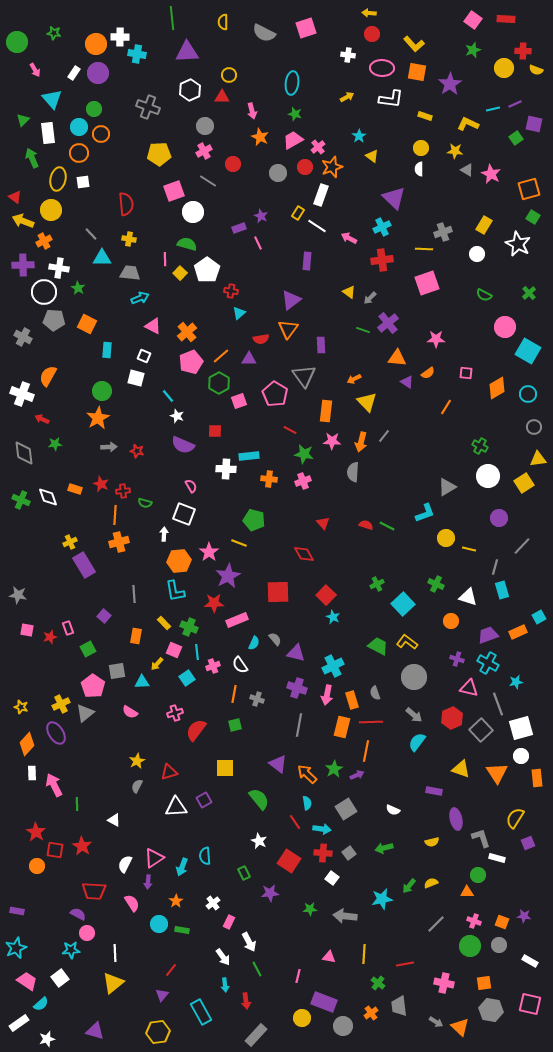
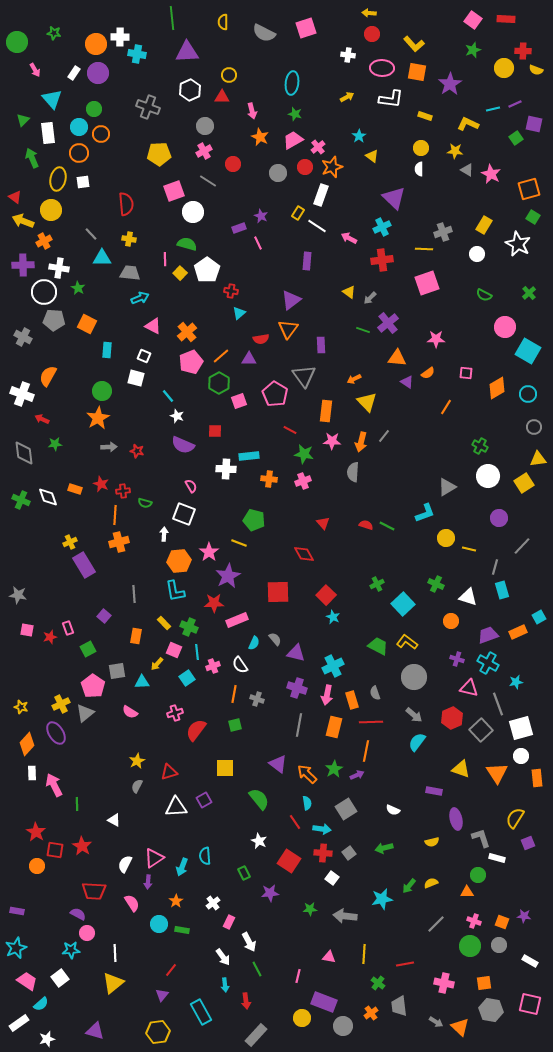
orange rectangle at (342, 727): moved 8 px left
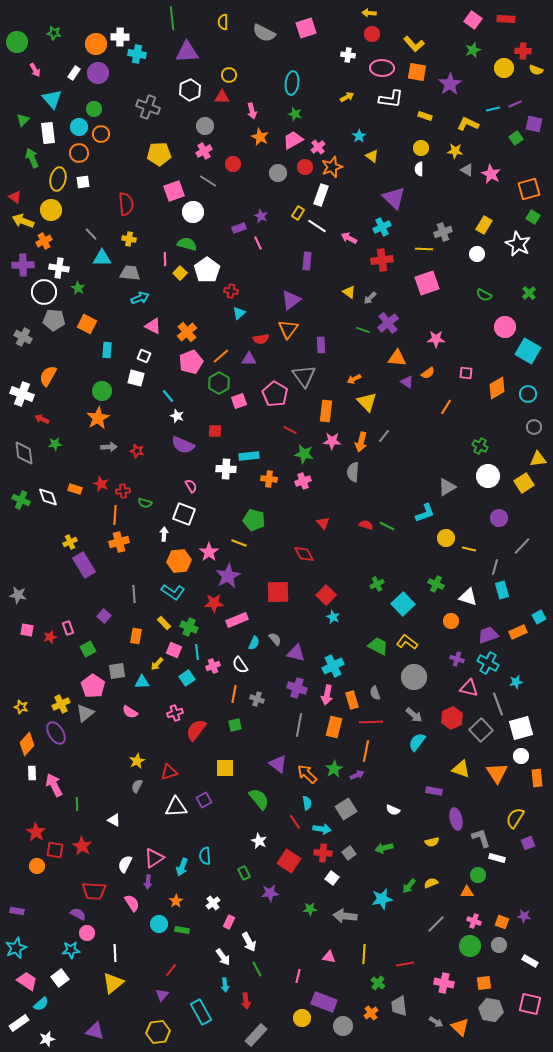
cyan L-shape at (175, 591): moved 2 px left, 1 px down; rotated 45 degrees counterclockwise
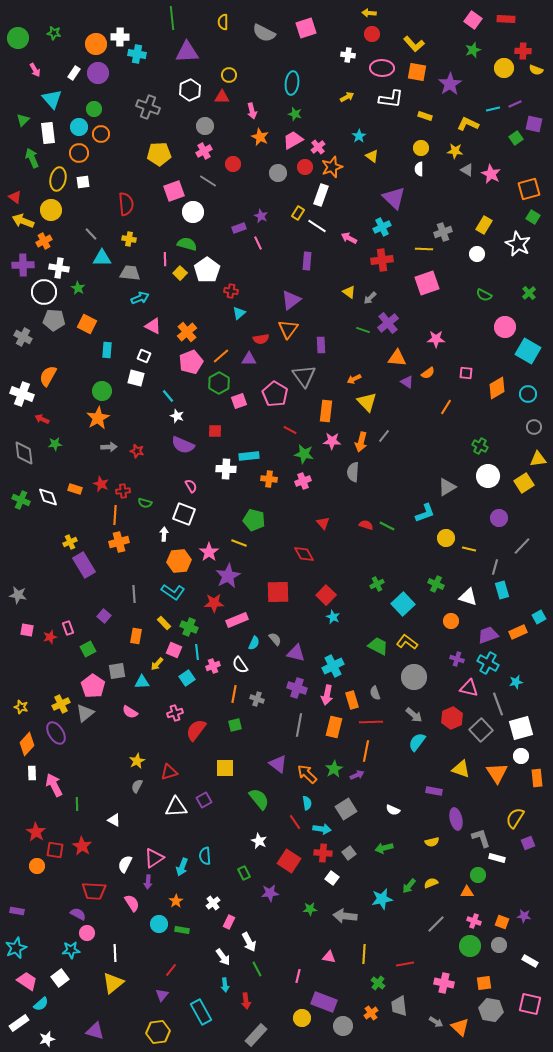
green circle at (17, 42): moved 1 px right, 4 px up
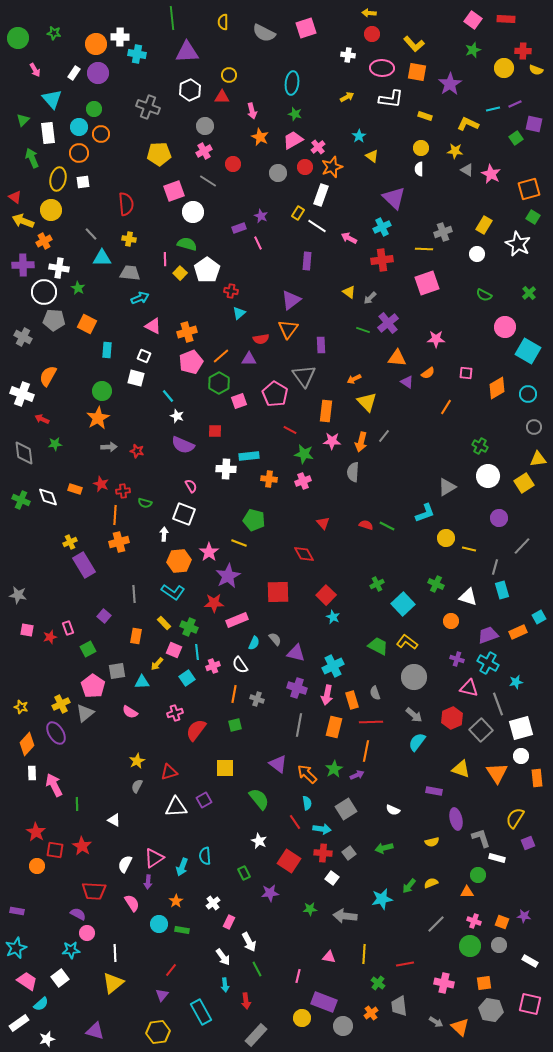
orange cross at (187, 332): rotated 24 degrees clockwise
